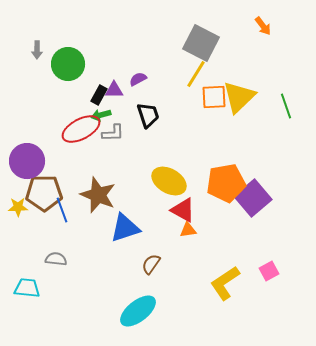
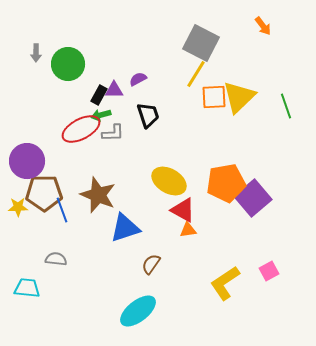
gray arrow: moved 1 px left, 3 px down
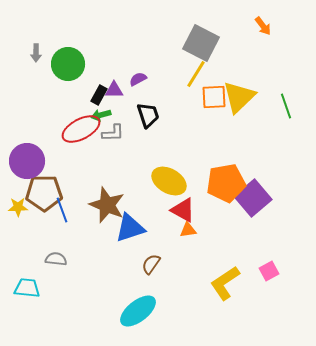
brown star: moved 9 px right, 10 px down
blue triangle: moved 5 px right
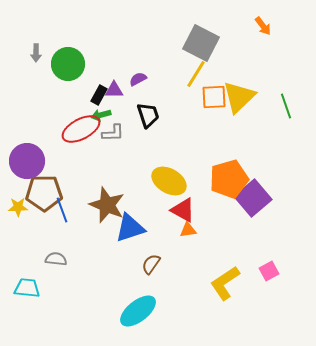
orange pentagon: moved 3 px right, 4 px up; rotated 6 degrees counterclockwise
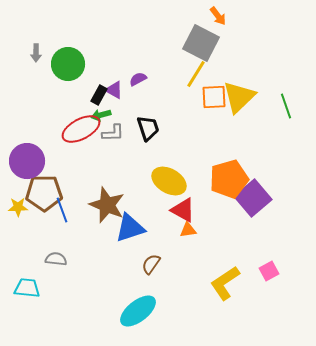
orange arrow: moved 45 px left, 10 px up
purple triangle: rotated 30 degrees clockwise
black trapezoid: moved 13 px down
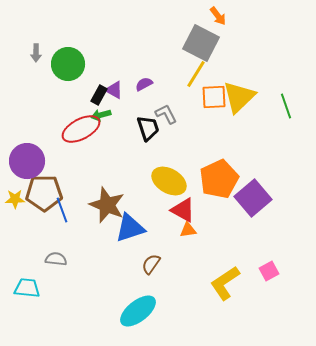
purple semicircle: moved 6 px right, 5 px down
gray L-shape: moved 53 px right, 19 px up; rotated 115 degrees counterclockwise
orange pentagon: moved 10 px left; rotated 9 degrees counterclockwise
yellow star: moved 3 px left, 8 px up
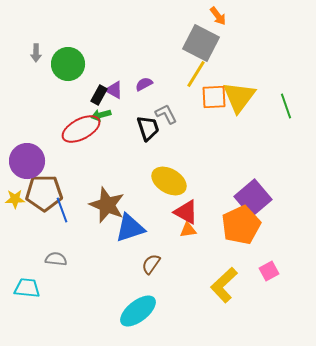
yellow triangle: rotated 9 degrees counterclockwise
orange pentagon: moved 22 px right, 46 px down
red triangle: moved 3 px right, 2 px down
yellow L-shape: moved 1 px left, 2 px down; rotated 9 degrees counterclockwise
